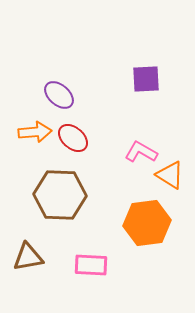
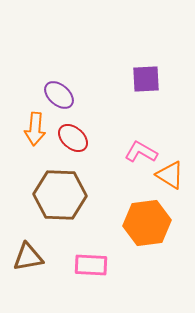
orange arrow: moved 3 px up; rotated 100 degrees clockwise
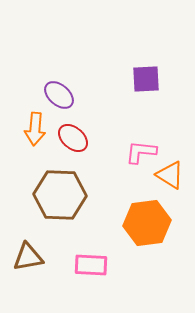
pink L-shape: rotated 24 degrees counterclockwise
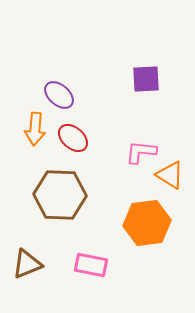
brown triangle: moved 1 px left, 7 px down; rotated 12 degrees counterclockwise
pink rectangle: rotated 8 degrees clockwise
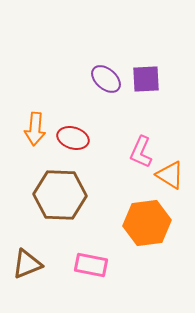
purple ellipse: moved 47 px right, 16 px up
red ellipse: rotated 24 degrees counterclockwise
pink L-shape: rotated 72 degrees counterclockwise
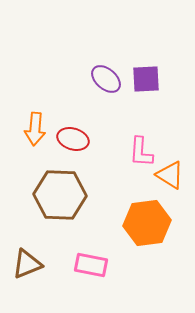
red ellipse: moved 1 px down
pink L-shape: rotated 20 degrees counterclockwise
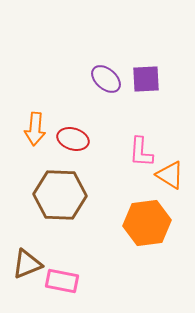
pink rectangle: moved 29 px left, 16 px down
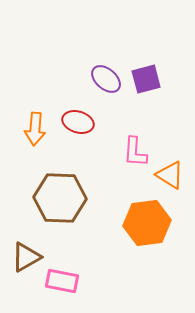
purple square: rotated 12 degrees counterclockwise
red ellipse: moved 5 px right, 17 px up
pink L-shape: moved 6 px left
brown hexagon: moved 3 px down
brown triangle: moved 1 px left, 7 px up; rotated 8 degrees counterclockwise
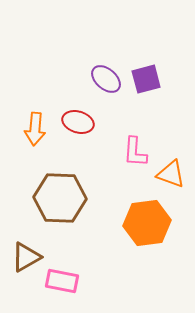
orange triangle: moved 1 px right, 1 px up; rotated 12 degrees counterclockwise
